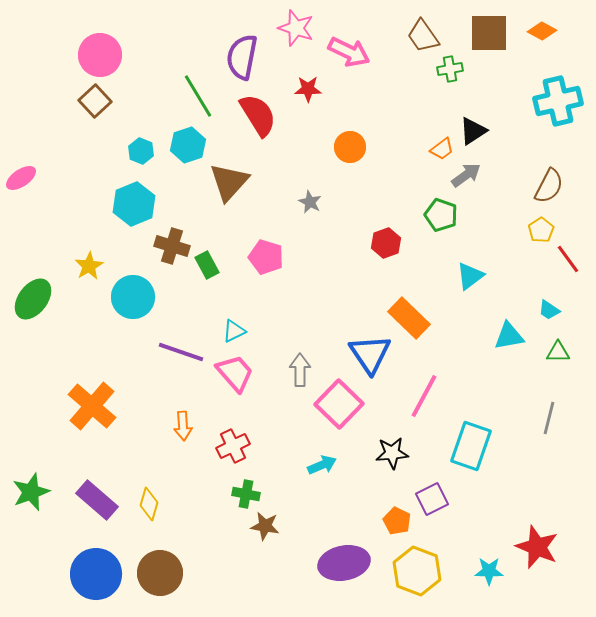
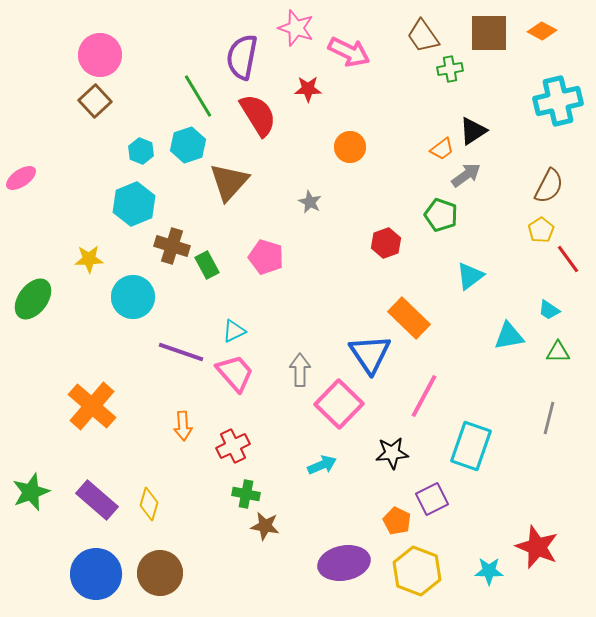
yellow star at (89, 266): moved 7 px up; rotated 28 degrees clockwise
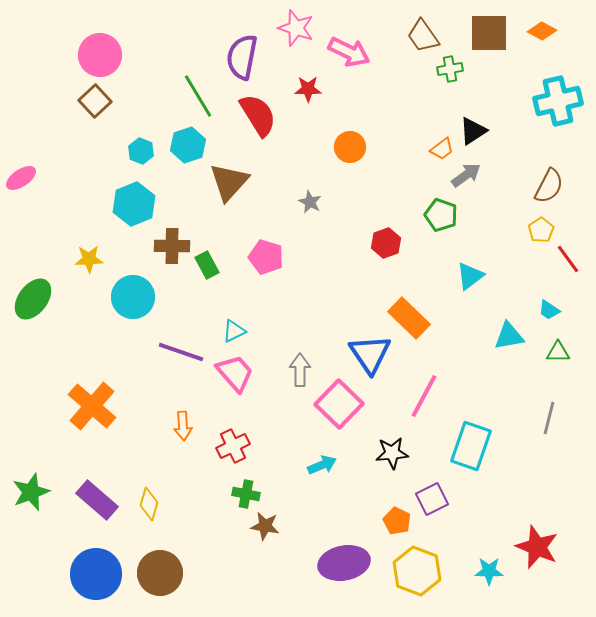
brown cross at (172, 246): rotated 16 degrees counterclockwise
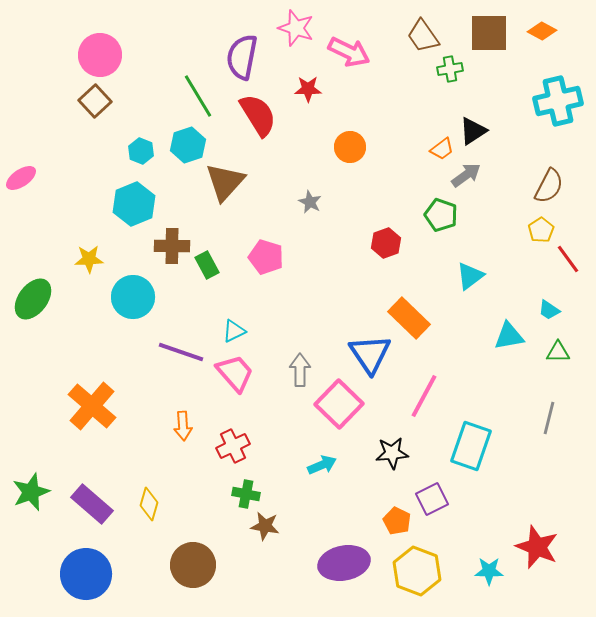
brown triangle at (229, 182): moved 4 px left
purple rectangle at (97, 500): moved 5 px left, 4 px down
brown circle at (160, 573): moved 33 px right, 8 px up
blue circle at (96, 574): moved 10 px left
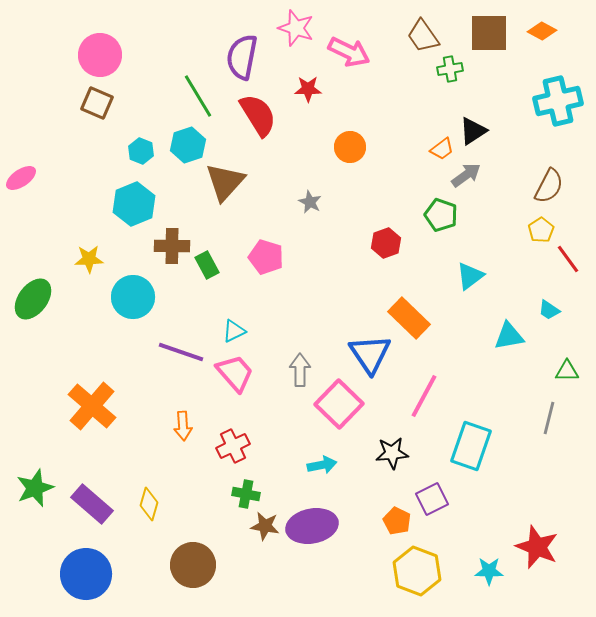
brown square at (95, 101): moved 2 px right, 2 px down; rotated 24 degrees counterclockwise
green triangle at (558, 352): moved 9 px right, 19 px down
cyan arrow at (322, 465): rotated 12 degrees clockwise
green star at (31, 492): moved 4 px right, 4 px up
purple ellipse at (344, 563): moved 32 px left, 37 px up
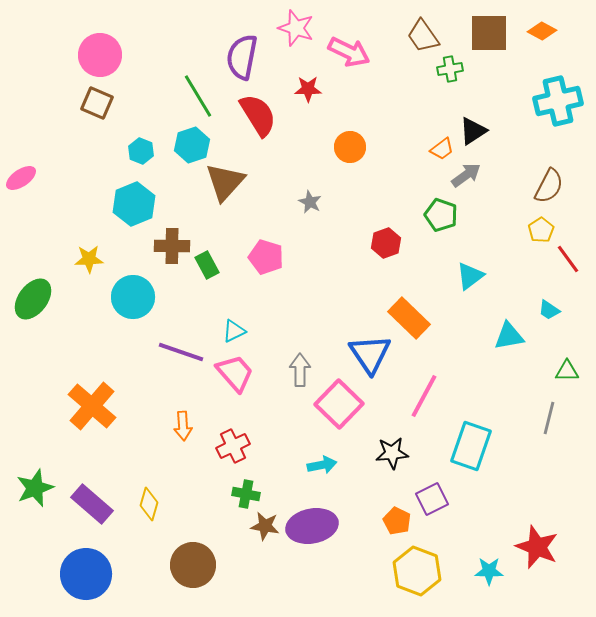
cyan hexagon at (188, 145): moved 4 px right
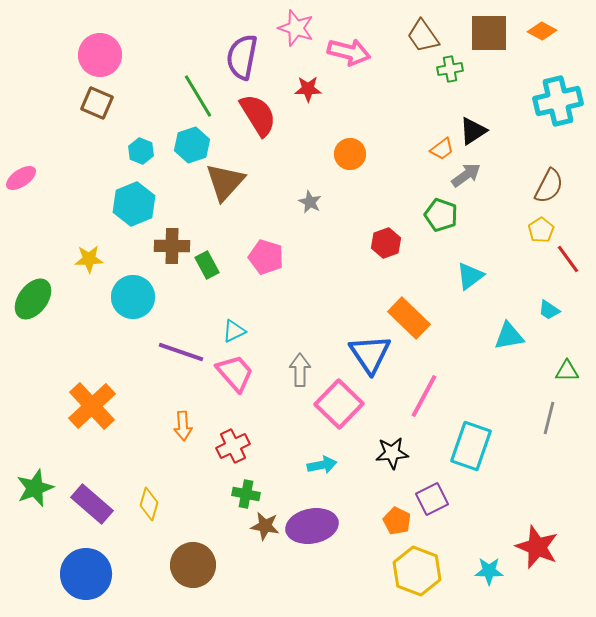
pink arrow at (349, 52): rotated 12 degrees counterclockwise
orange circle at (350, 147): moved 7 px down
orange cross at (92, 406): rotated 6 degrees clockwise
